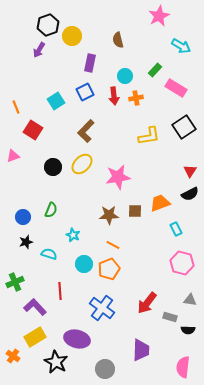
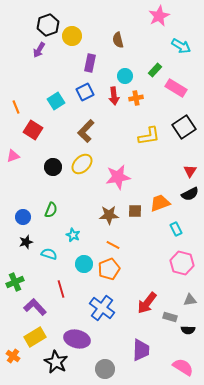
red line at (60, 291): moved 1 px right, 2 px up; rotated 12 degrees counterclockwise
gray triangle at (190, 300): rotated 16 degrees counterclockwise
pink semicircle at (183, 367): rotated 115 degrees clockwise
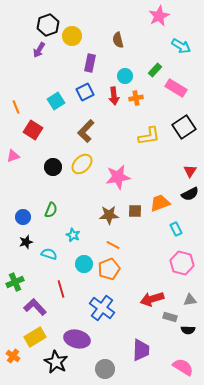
red arrow at (147, 303): moved 5 px right, 4 px up; rotated 35 degrees clockwise
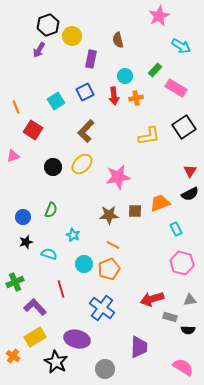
purple rectangle at (90, 63): moved 1 px right, 4 px up
purple trapezoid at (141, 350): moved 2 px left, 3 px up
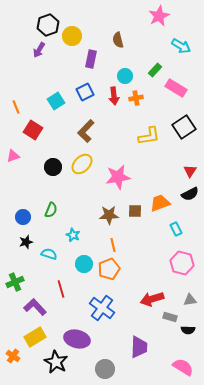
orange line at (113, 245): rotated 48 degrees clockwise
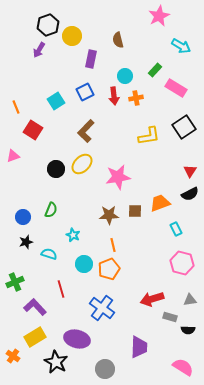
black circle at (53, 167): moved 3 px right, 2 px down
